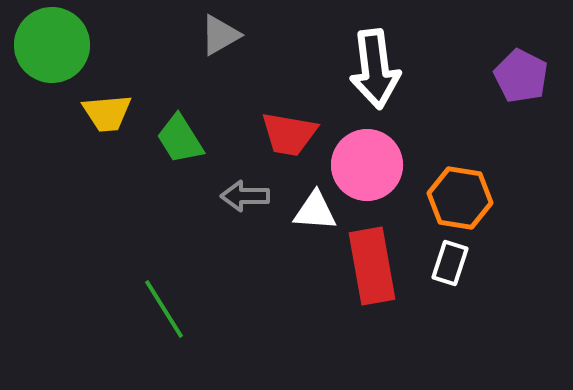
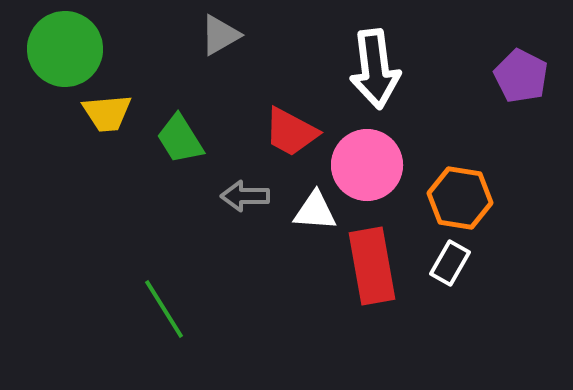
green circle: moved 13 px right, 4 px down
red trapezoid: moved 2 px right, 2 px up; rotated 18 degrees clockwise
white rectangle: rotated 12 degrees clockwise
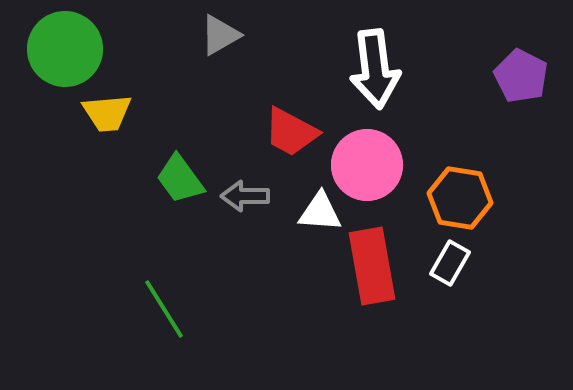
green trapezoid: moved 40 px down; rotated 4 degrees counterclockwise
white triangle: moved 5 px right, 1 px down
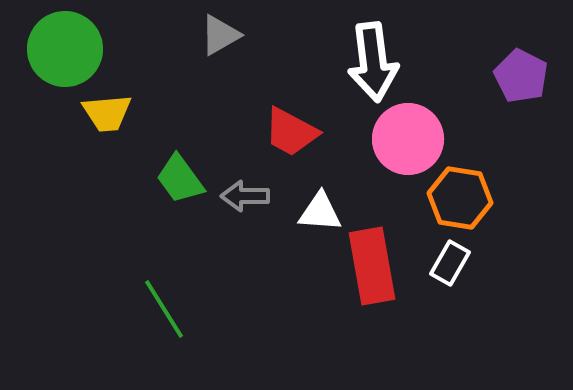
white arrow: moved 2 px left, 7 px up
pink circle: moved 41 px right, 26 px up
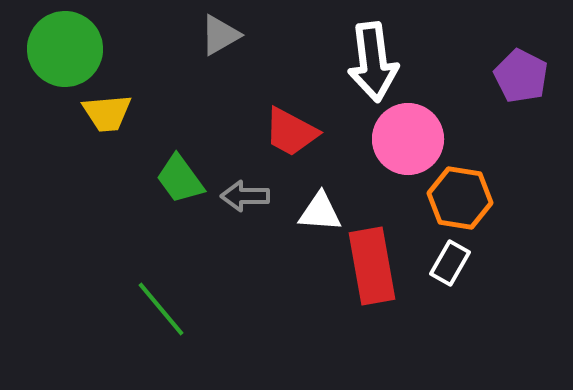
green line: moved 3 px left; rotated 8 degrees counterclockwise
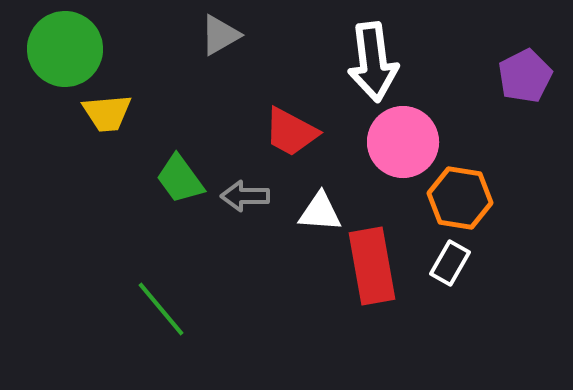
purple pentagon: moved 4 px right; rotated 18 degrees clockwise
pink circle: moved 5 px left, 3 px down
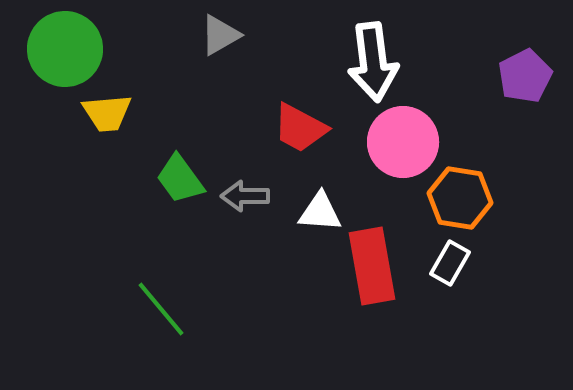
red trapezoid: moved 9 px right, 4 px up
